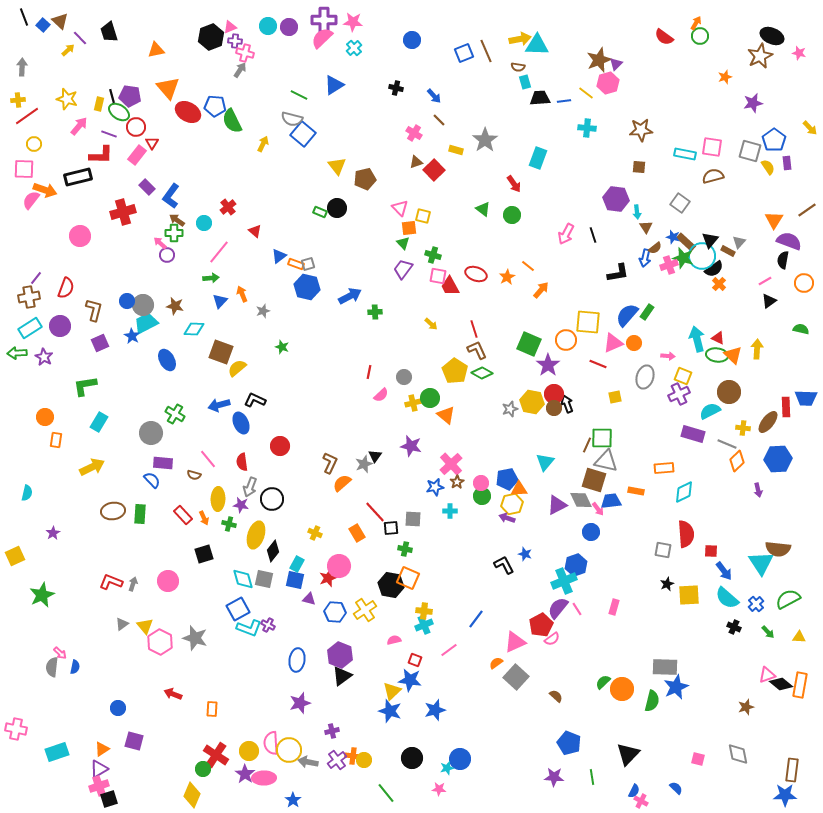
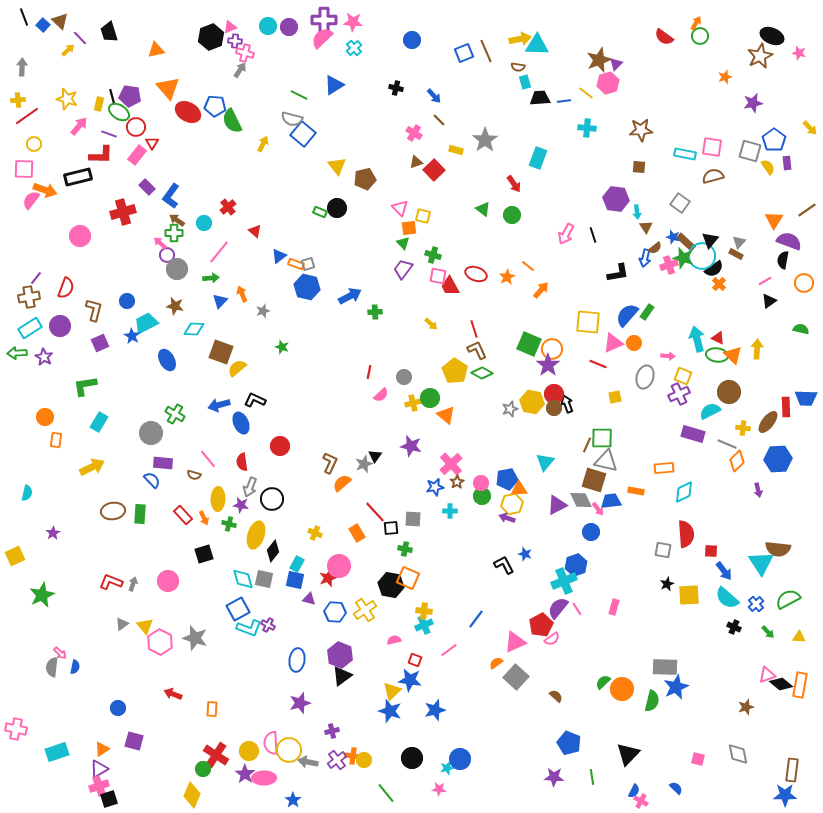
brown rectangle at (728, 251): moved 8 px right, 3 px down
gray circle at (143, 305): moved 34 px right, 36 px up
orange circle at (566, 340): moved 14 px left, 9 px down
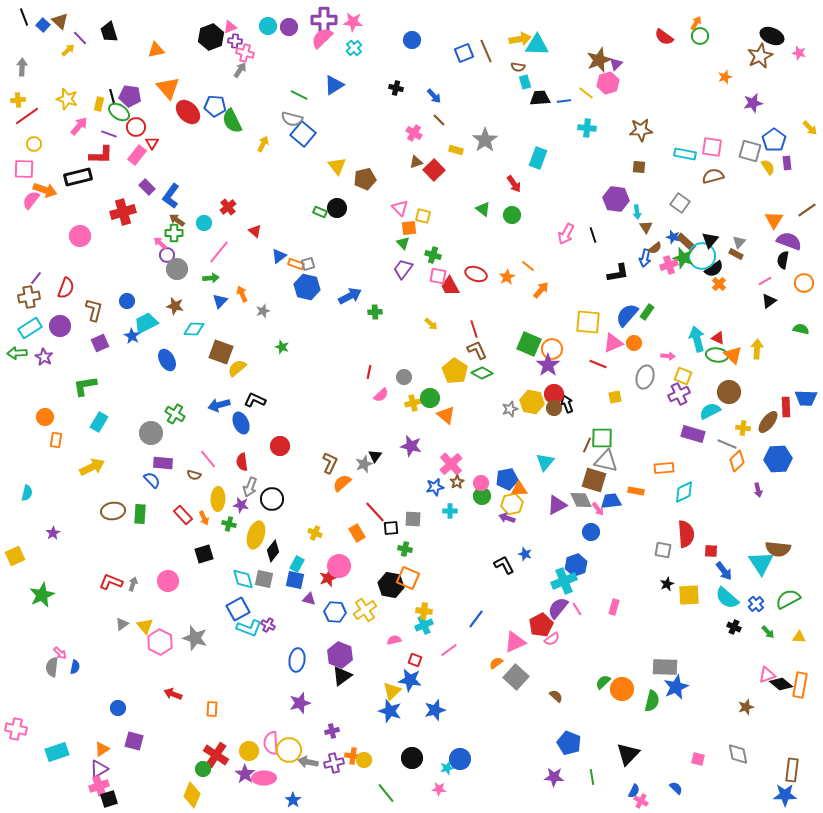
red ellipse at (188, 112): rotated 15 degrees clockwise
purple cross at (337, 760): moved 3 px left, 3 px down; rotated 24 degrees clockwise
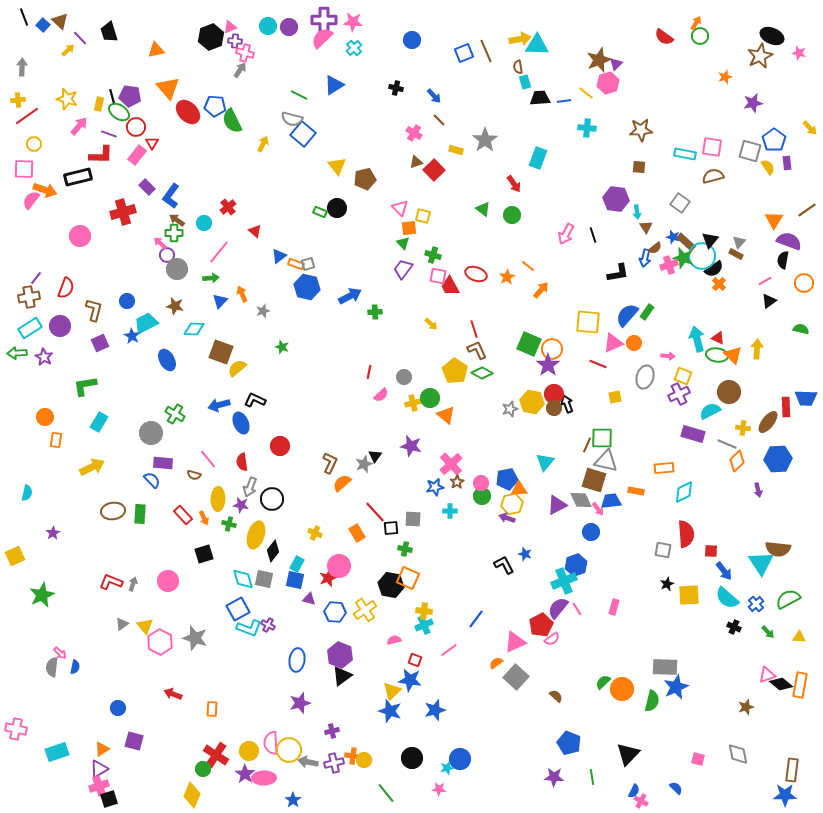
brown semicircle at (518, 67): rotated 72 degrees clockwise
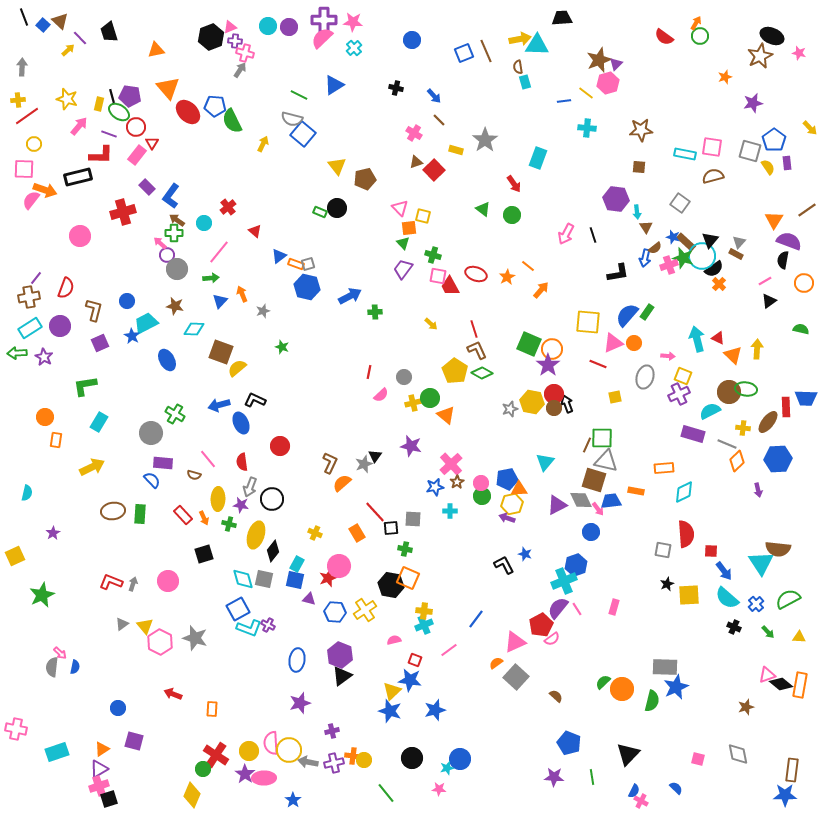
black trapezoid at (540, 98): moved 22 px right, 80 px up
green ellipse at (717, 355): moved 29 px right, 34 px down
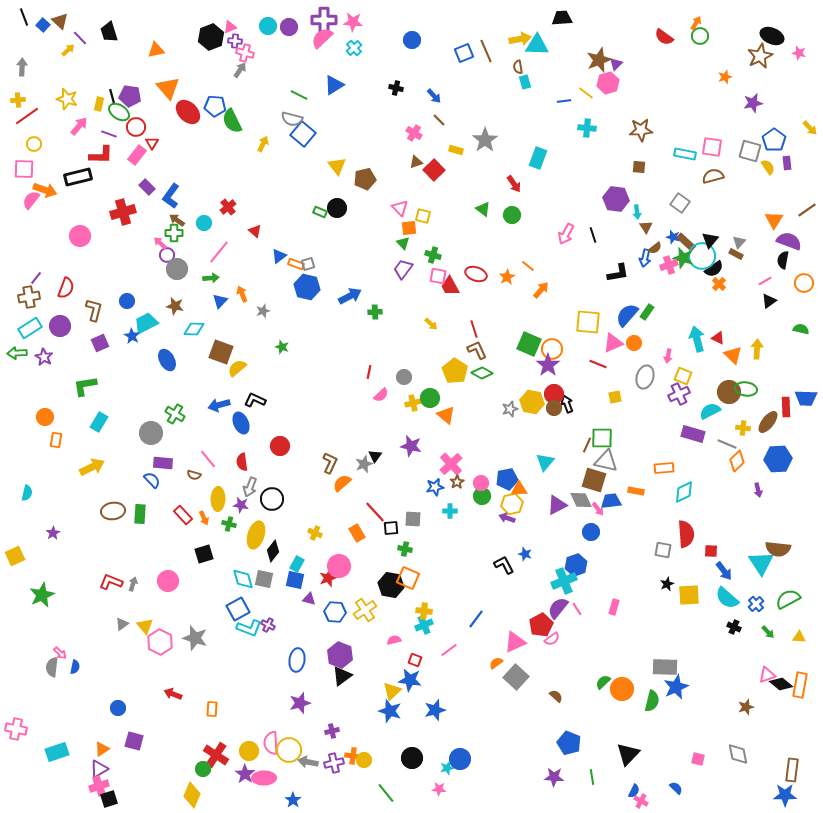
pink arrow at (668, 356): rotated 96 degrees clockwise
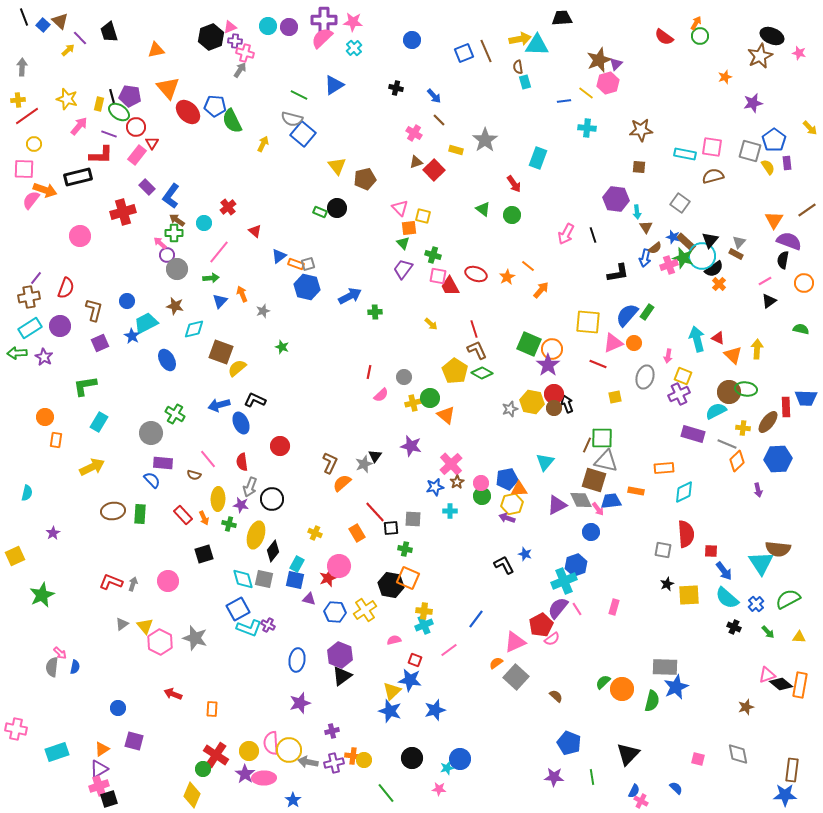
cyan diamond at (194, 329): rotated 15 degrees counterclockwise
cyan semicircle at (710, 411): moved 6 px right
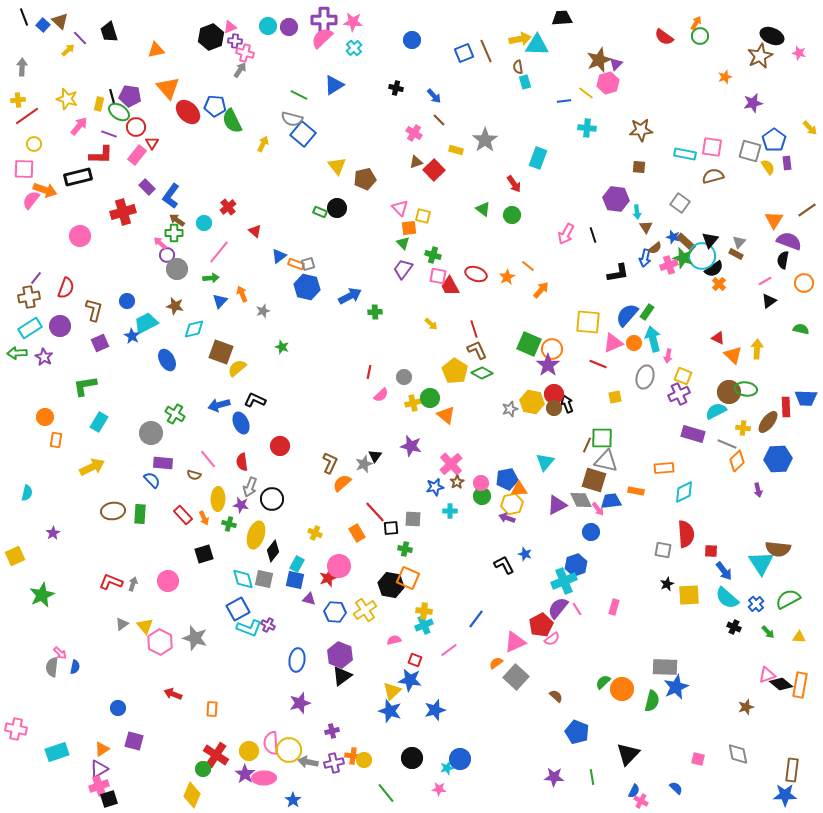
cyan arrow at (697, 339): moved 44 px left
blue pentagon at (569, 743): moved 8 px right, 11 px up
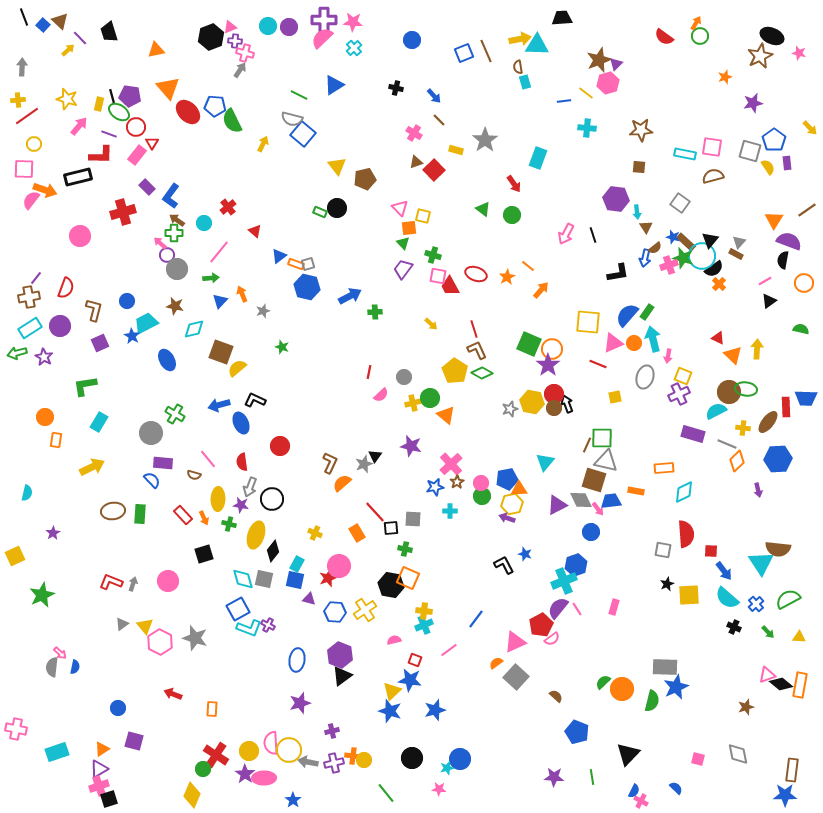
green arrow at (17, 353): rotated 12 degrees counterclockwise
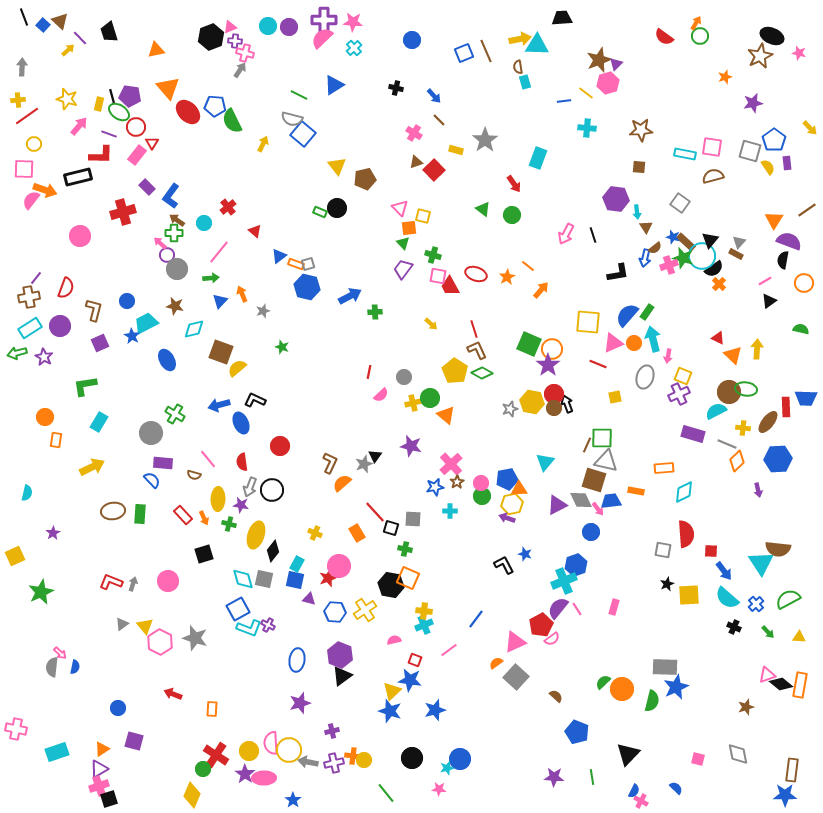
black circle at (272, 499): moved 9 px up
black square at (391, 528): rotated 21 degrees clockwise
green star at (42, 595): moved 1 px left, 3 px up
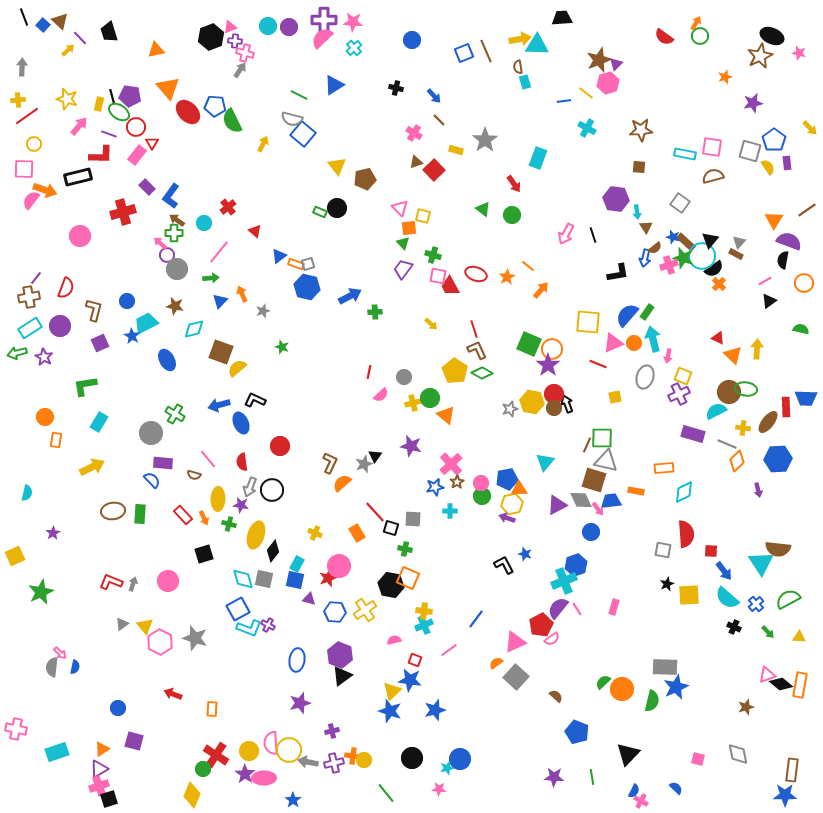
cyan cross at (587, 128): rotated 24 degrees clockwise
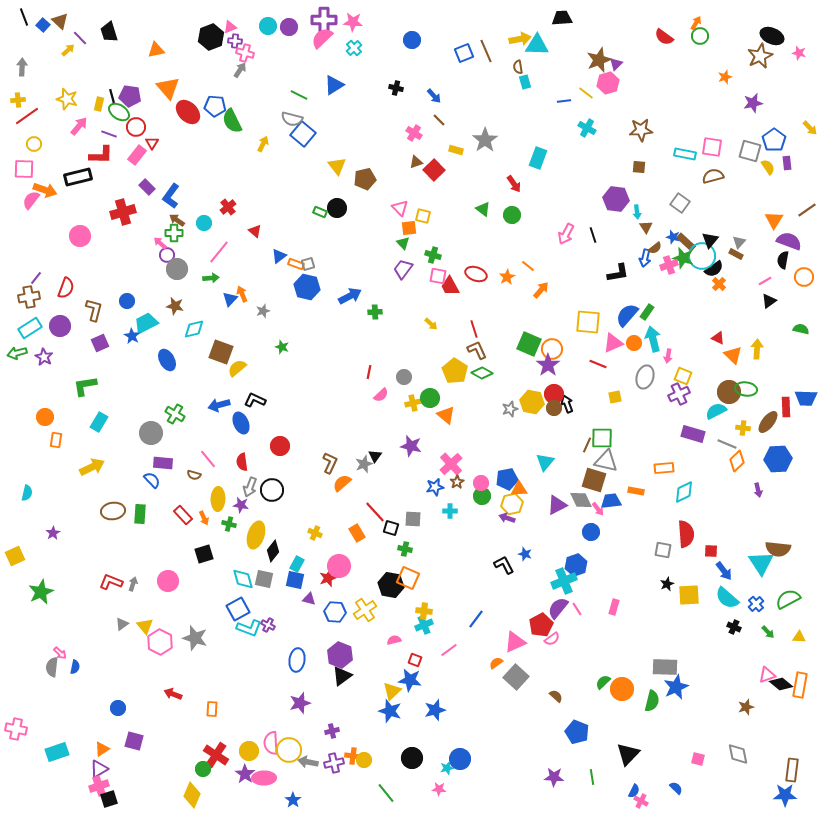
orange circle at (804, 283): moved 6 px up
blue triangle at (220, 301): moved 10 px right, 2 px up
